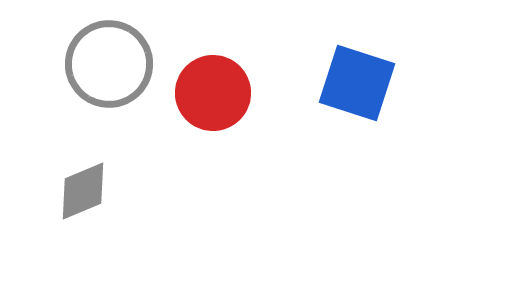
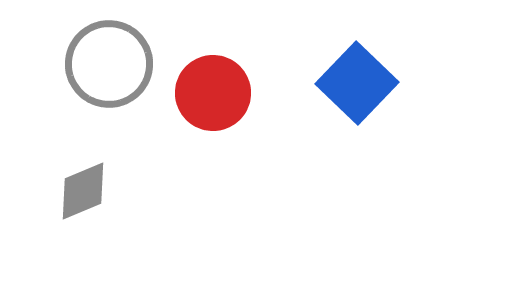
blue square: rotated 26 degrees clockwise
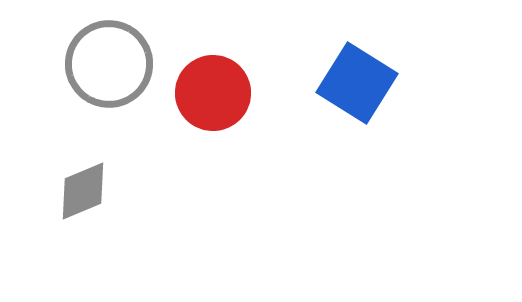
blue square: rotated 12 degrees counterclockwise
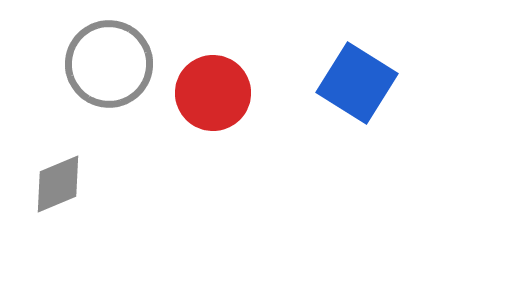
gray diamond: moved 25 px left, 7 px up
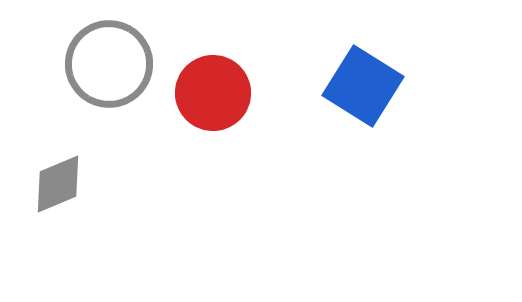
blue square: moved 6 px right, 3 px down
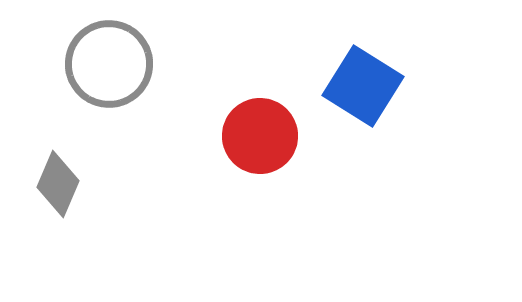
red circle: moved 47 px right, 43 px down
gray diamond: rotated 44 degrees counterclockwise
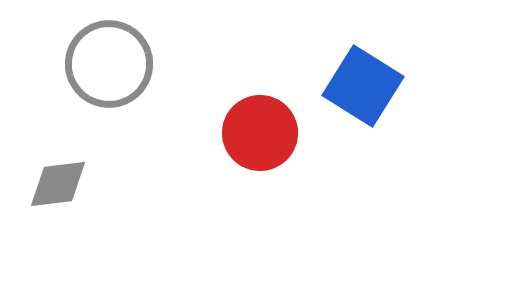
red circle: moved 3 px up
gray diamond: rotated 60 degrees clockwise
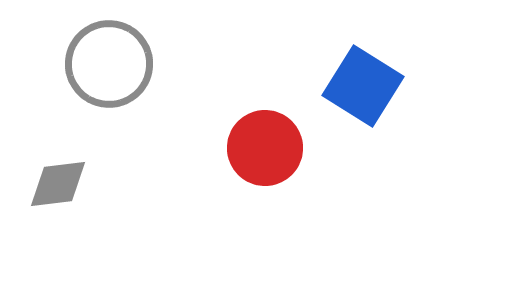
red circle: moved 5 px right, 15 px down
